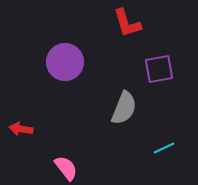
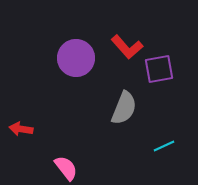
red L-shape: moved 24 px down; rotated 24 degrees counterclockwise
purple circle: moved 11 px right, 4 px up
cyan line: moved 2 px up
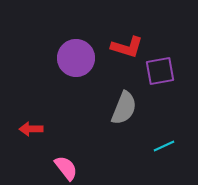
red L-shape: rotated 32 degrees counterclockwise
purple square: moved 1 px right, 2 px down
red arrow: moved 10 px right; rotated 10 degrees counterclockwise
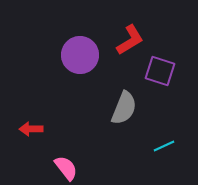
red L-shape: moved 3 px right, 7 px up; rotated 48 degrees counterclockwise
purple circle: moved 4 px right, 3 px up
purple square: rotated 28 degrees clockwise
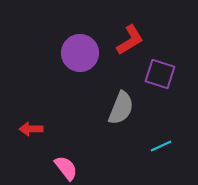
purple circle: moved 2 px up
purple square: moved 3 px down
gray semicircle: moved 3 px left
cyan line: moved 3 px left
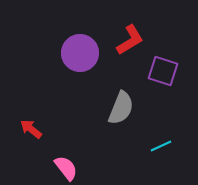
purple square: moved 3 px right, 3 px up
red arrow: rotated 40 degrees clockwise
